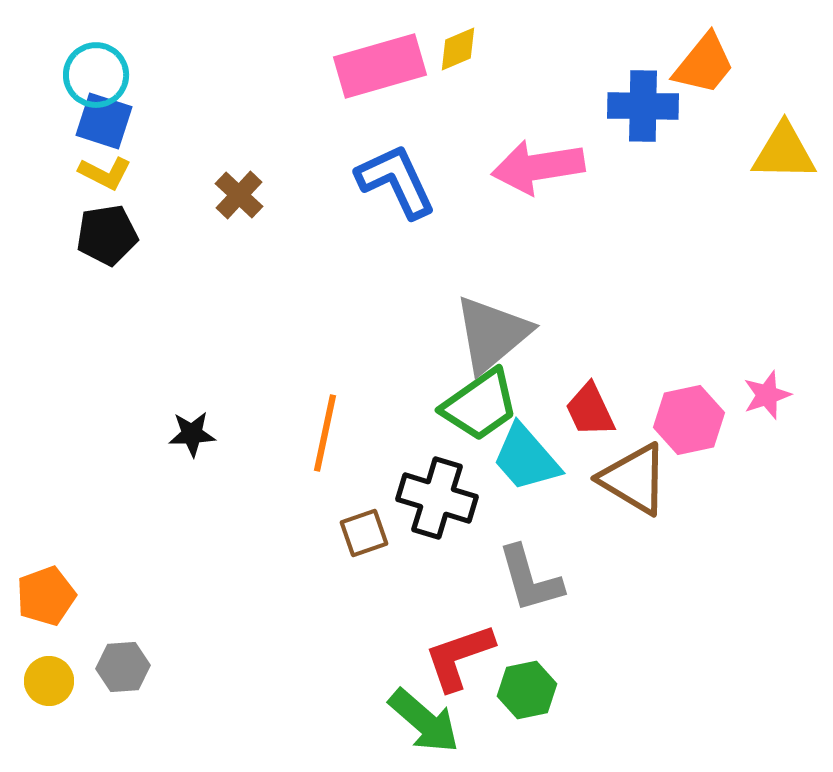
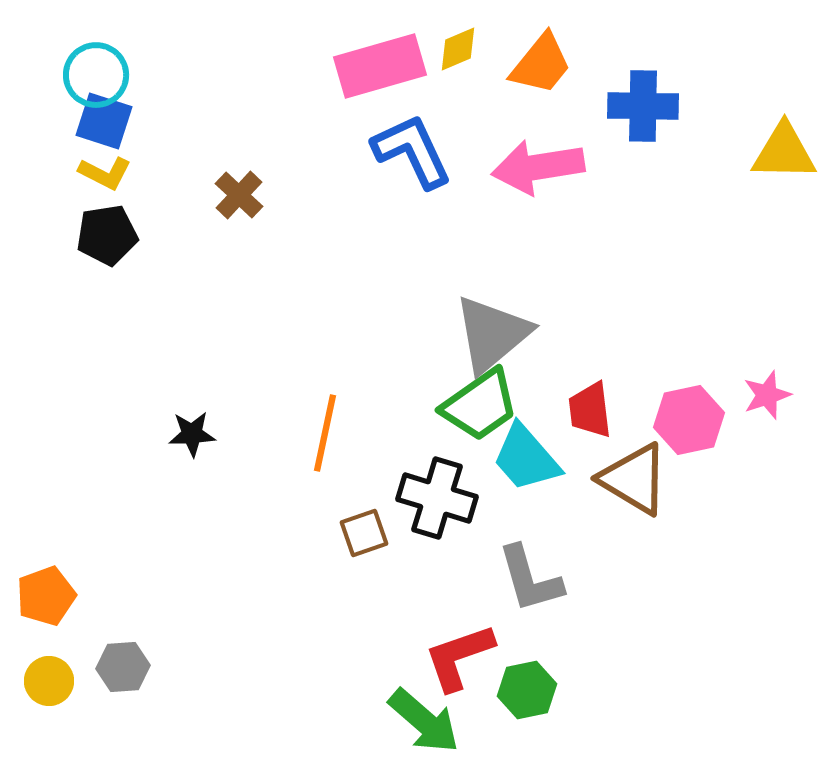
orange trapezoid: moved 163 px left
blue L-shape: moved 16 px right, 30 px up
red trapezoid: rotated 18 degrees clockwise
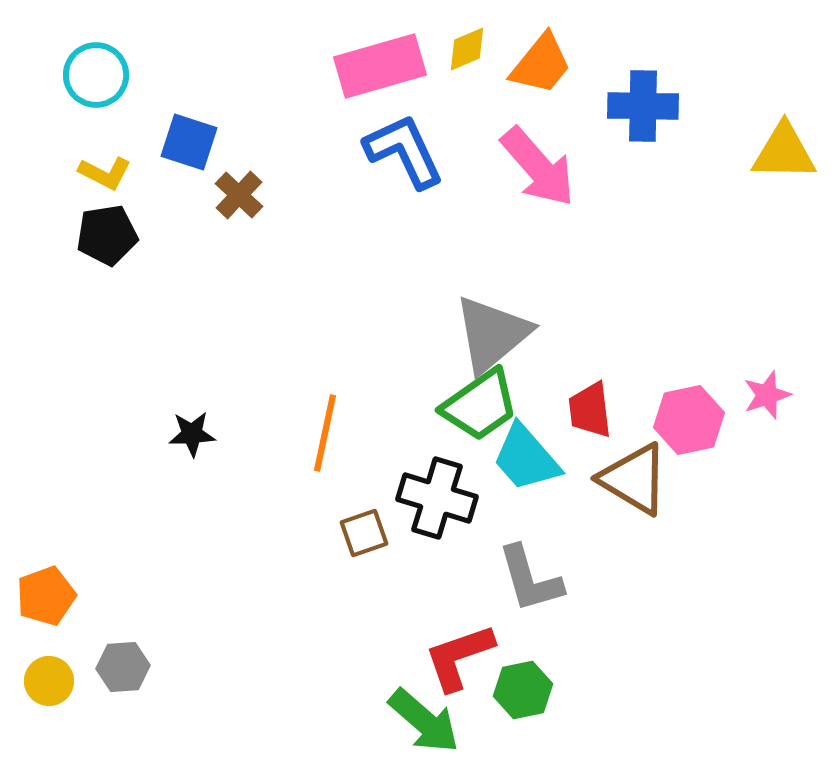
yellow diamond: moved 9 px right
blue square: moved 85 px right, 21 px down
blue L-shape: moved 8 px left
pink arrow: rotated 122 degrees counterclockwise
green hexagon: moved 4 px left
